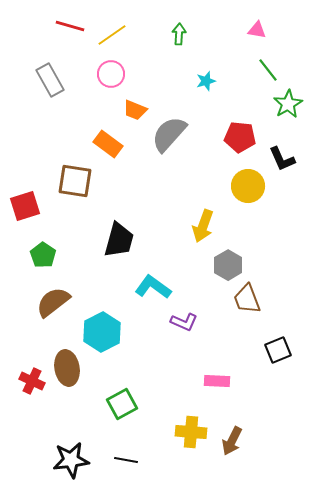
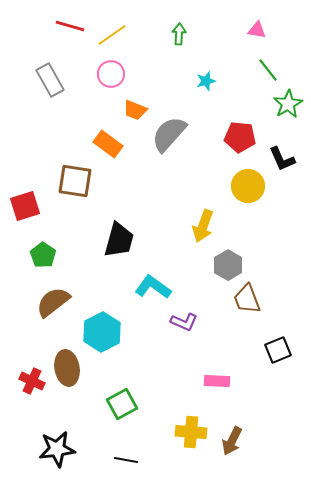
black star: moved 14 px left, 11 px up
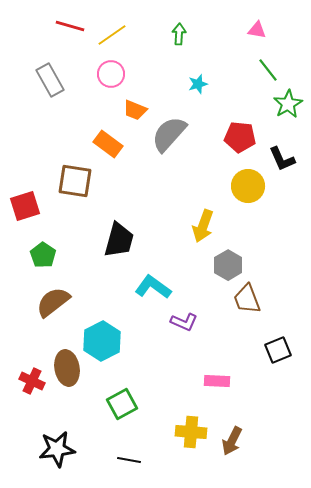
cyan star: moved 8 px left, 3 px down
cyan hexagon: moved 9 px down
black line: moved 3 px right
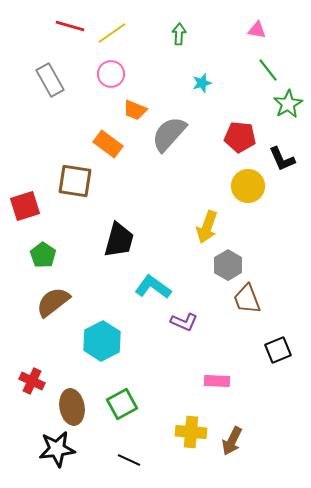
yellow line: moved 2 px up
cyan star: moved 4 px right, 1 px up
yellow arrow: moved 4 px right, 1 px down
brown ellipse: moved 5 px right, 39 px down
black line: rotated 15 degrees clockwise
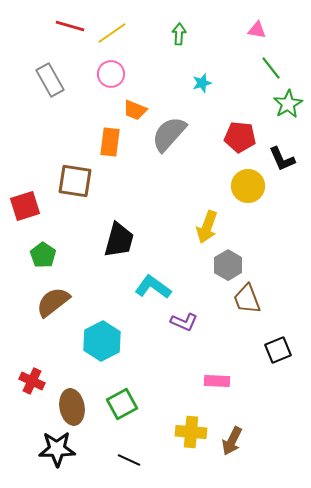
green line: moved 3 px right, 2 px up
orange rectangle: moved 2 px right, 2 px up; rotated 60 degrees clockwise
black star: rotated 6 degrees clockwise
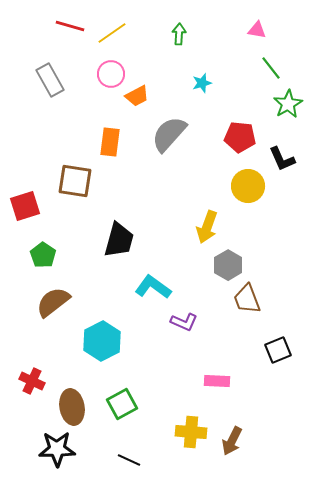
orange trapezoid: moved 2 px right, 14 px up; rotated 50 degrees counterclockwise
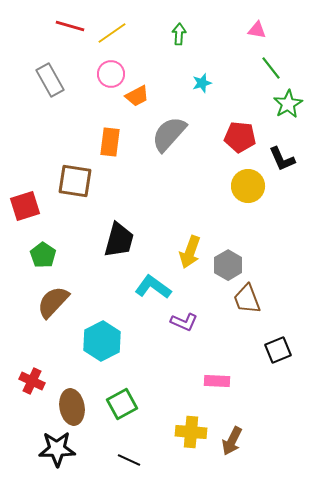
yellow arrow: moved 17 px left, 25 px down
brown semicircle: rotated 9 degrees counterclockwise
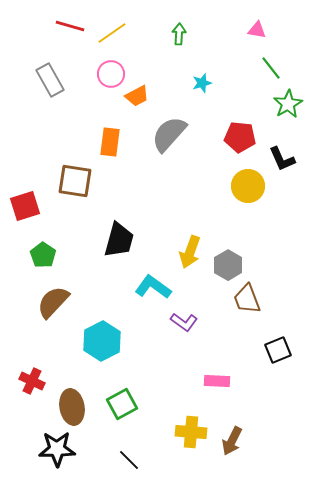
purple L-shape: rotated 12 degrees clockwise
black line: rotated 20 degrees clockwise
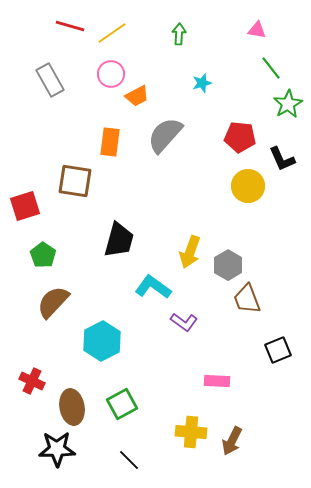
gray semicircle: moved 4 px left, 1 px down
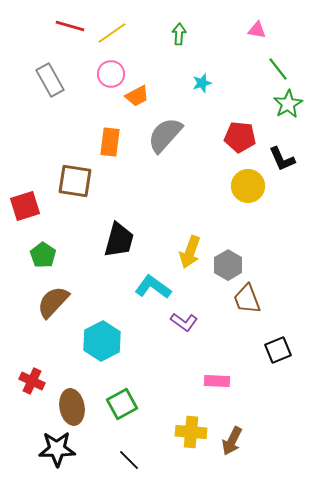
green line: moved 7 px right, 1 px down
